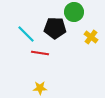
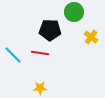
black pentagon: moved 5 px left, 2 px down
cyan line: moved 13 px left, 21 px down
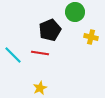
green circle: moved 1 px right
black pentagon: rotated 25 degrees counterclockwise
yellow cross: rotated 24 degrees counterclockwise
yellow star: rotated 24 degrees counterclockwise
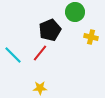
red line: rotated 60 degrees counterclockwise
yellow star: rotated 24 degrees clockwise
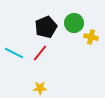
green circle: moved 1 px left, 11 px down
black pentagon: moved 4 px left, 3 px up
cyan line: moved 1 px right, 2 px up; rotated 18 degrees counterclockwise
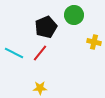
green circle: moved 8 px up
yellow cross: moved 3 px right, 5 px down
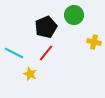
red line: moved 6 px right
yellow star: moved 10 px left, 14 px up; rotated 24 degrees clockwise
